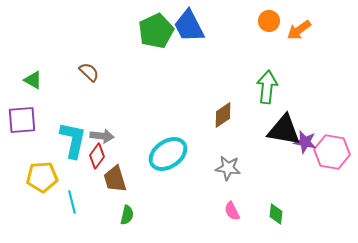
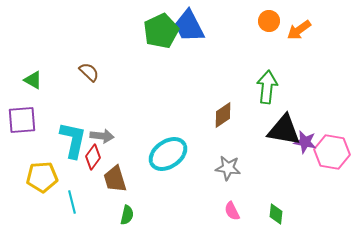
green pentagon: moved 5 px right
red diamond: moved 4 px left, 1 px down
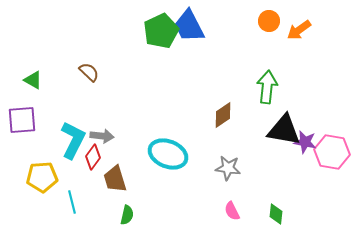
cyan L-shape: rotated 15 degrees clockwise
cyan ellipse: rotated 57 degrees clockwise
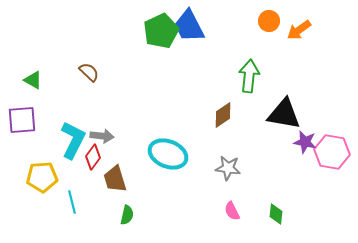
green arrow: moved 18 px left, 11 px up
black triangle: moved 16 px up
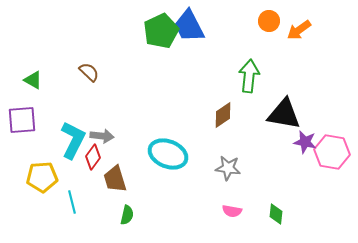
pink semicircle: rotated 54 degrees counterclockwise
